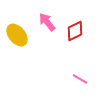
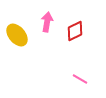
pink arrow: rotated 48 degrees clockwise
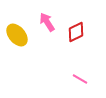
pink arrow: rotated 42 degrees counterclockwise
red diamond: moved 1 px right, 1 px down
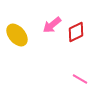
pink arrow: moved 5 px right, 3 px down; rotated 96 degrees counterclockwise
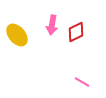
pink arrow: rotated 42 degrees counterclockwise
pink line: moved 2 px right, 3 px down
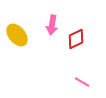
red diamond: moved 7 px down
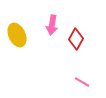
yellow ellipse: rotated 15 degrees clockwise
red diamond: rotated 35 degrees counterclockwise
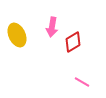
pink arrow: moved 2 px down
red diamond: moved 3 px left, 3 px down; rotated 30 degrees clockwise
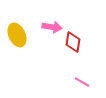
pink arrow: rotated 90 degrees counterclockwise
red diamond: rotated 50 degrees counterclockwise
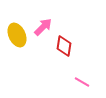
pink arrow: moved 9 px left; rotated 54 degrees counterclockwise
red diamond: moved 9 px left, 4 px down
